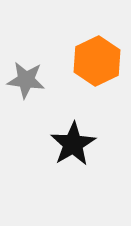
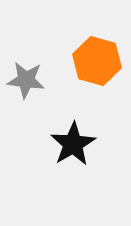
orange hexagon: rotated 18 degrees counterclockwise
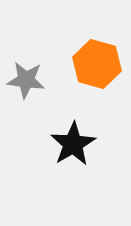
orange hexagon: moved 3 px down
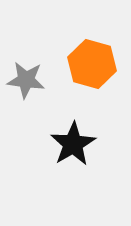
orange hexagon: moved 5 px left
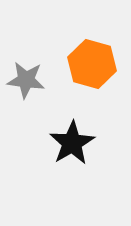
black star: moved 1 px left, 1 px up
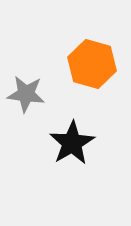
gray star: moved 14 px down
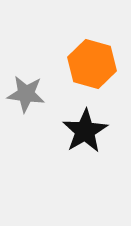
black star: moved 13 px right, 12 px up
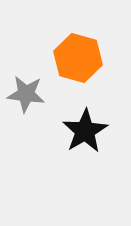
orange hexagon: moved 14 px left, 6 px up
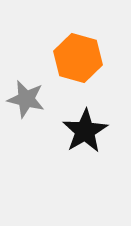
gray star: moved 5 px down; rotated 6 degrees clockwise
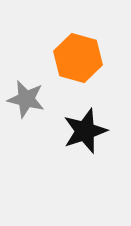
black star: rotated 12 degrees clockwise
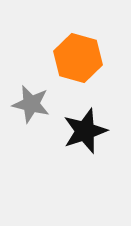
gray star: moved 5 px right, 5 px down
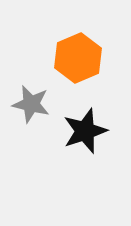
orange hexagon: rotated 21 degrees clockwise
